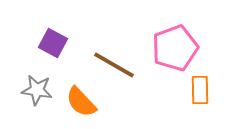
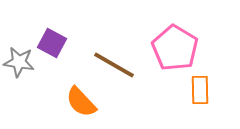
purple square: moved 1 px left
pink pentagon: rotated 21 degrees counterclockwise
gray star: moved 18 px left, 28 px up
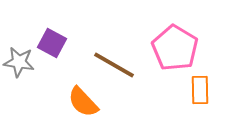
orange semicircle: moved 2 px right
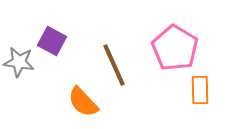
purple square: moved 2 px up
brown line: rotated 36 degrees clockwise
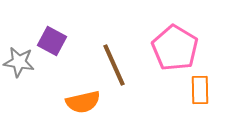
orange semicircle: rotated 60 degrees counterclockwise
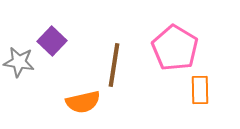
purple square: rotated 16 degrees clockwise
brown line: rotated 33 degrees clockwise
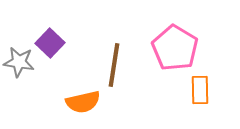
purple square: moved 2 px left, 2 px down
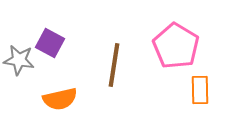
purple square: rotated 16 degrees counterclockwise
pink pentagon: moved 1 px right, 2 px up
gray star: moved 2 px up
orange semicircle: moved 23 px left, 3 px up
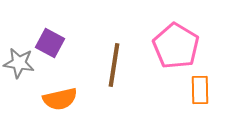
gray star: moved 3 px down
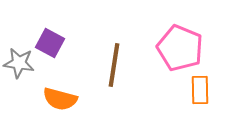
pink pentagon: moved 4 px right, 2 px down; rotated 9 degrees counterclockwise
orange semicircle: rotated 28 degrees clockwise
